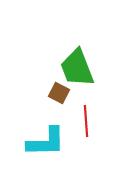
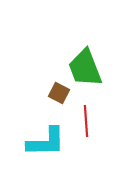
green trapezoid: moved 8 px right
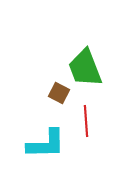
cyan L-shape: moved 2 px down
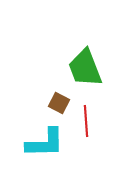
brown square: moved 10 px down
cyan L-shape: moved 1 px left, 1 px up
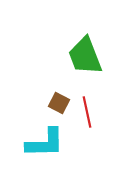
green trapezoid: moved 12 px up
red line: moved 1 px right, 9 px up; rotated 8 degrees counterclockwise
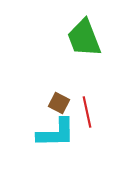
green trapezoid: moved 1 px left, 18 px up
cyan L-shape: moved 11 px right, 10 px up
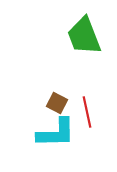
green trapezoid: moved 2 px up
brown square: moved 2 px left
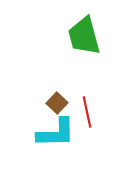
green trapezoid: rotated 6 degrees clockwise
brown square: rotated 15 degrees clockwise
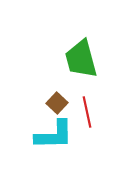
green trapezoid: moved 3 px left, 23 px down
cyan L-shape: moved 2 px left, 2 px down
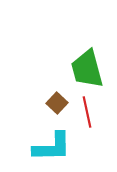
green trapezoid: moved 6 px right, 10 px down
cyan L-shape: moved 2 px left, 12 px down
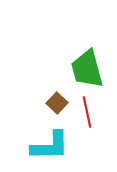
cyan L-shape: moved 2 px left, 1 px up
